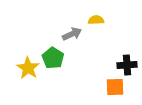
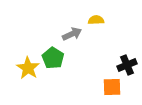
black cross: rotated 18 degrees counterclockwise
orange square: moved 3 px left
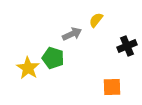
yellow semicircle: rotated 49 degrees counterclockwise
green pentagon: rotated 15 degrees counterclockwise
black cross: moved 19 px up
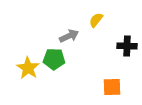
gray arrow: moved 3 px left, 2 px down
black cross: rotated 24 degrees clockwise
green pentagon: moved 1 px right, 1 px down; rotated 15 degrees counterclockwise
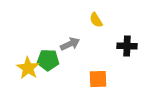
yellow semicircle: rotated 70 degrees counterclockwise
gray arrow: moved 1 px right, 8 px down
green pentagon: moved 6 px left, 1 px down
orange square: moved 14 px left, 8 px up
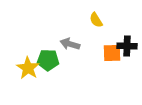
gray arrow: rotated 138 degrees counterclockwise
orange square: moved 14 px right, 26 px up
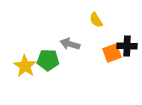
orange square: rotated 18 degrees counterclockwise
yellow star: moved 3 px left, 2 px up
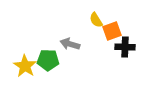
black cross: moved 2 px left, 1 px down
orange square: moved 22 px up
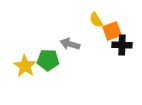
black cross: moved 3 px left, 2 px up
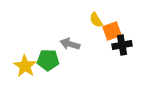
black cross: rotated 12 degrees counterclockwise
